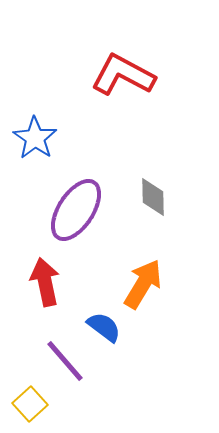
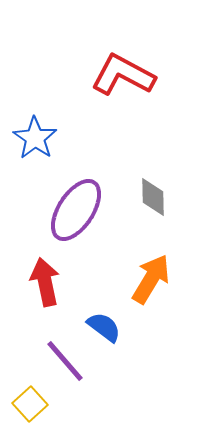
orange arrow: moved 8 px right, 5 px up
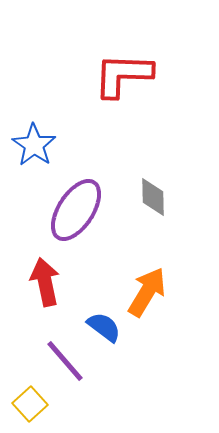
red L-shape: rotated 26 degrees counterclockwise
blue star: moved 1 px left, 7 px down
orange arrow: moved 4 px left, 13 px down
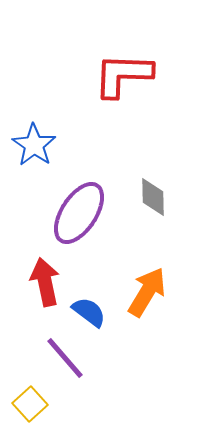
purple ellipse: moved 3 px right, 3 px down
blue semicircle: moved 15 px left, 15 px up
purple line: moved 3 px up
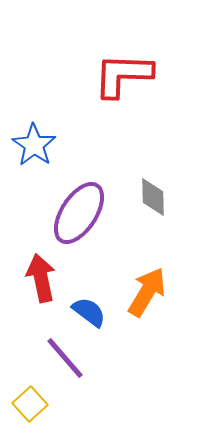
red arrow: moved 4 px left, 4 px up
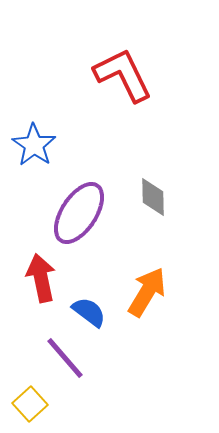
red L-shape: rotated 62 degrees clockwise
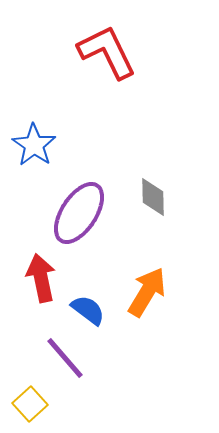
red L-shape: moved 16 px left, 23 px up
blue semicircle: moved 1 px left, 2 px up
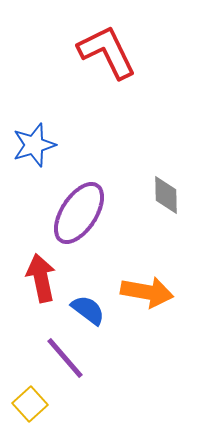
blue star: rotated 21 degrees clockwise
gray diamond: moved 13 px right, 2 px up
orange arrow: rotated 69 degrees clockwise
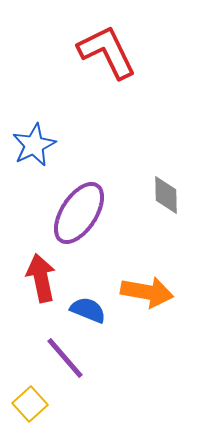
blue star: rotated 9 degrees counterclockwise
blue semicircle: rotated 15 degrees counterclockwise
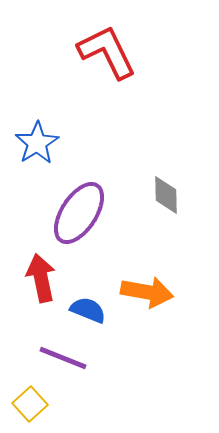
blue star: moved 3 px right, 2 px up; rotated 6 degrees counterclockwise
purple line: moved 2 px left; rotated 27 degrees counterclockwise
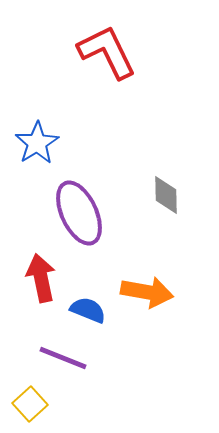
purple ellipse: rotated 58 degrees counterclockwise
